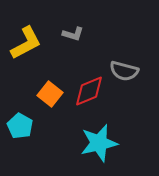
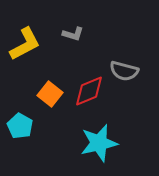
yellow L-shape: moved 1 px left, 1 px down
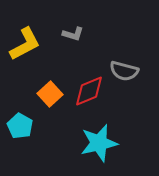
orange square: rotated 10 degrees clockwise
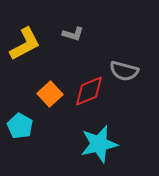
cyan star: moved 1 px down
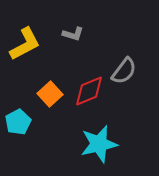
gray semicircle: rotated 68 degrees counterclockwise
cyan pentagon: moved 2 px left, 4 px up; rotated 15 degrees clockwise
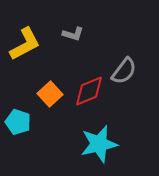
cyan pentagon: rotated 25 degrees counterclockwise
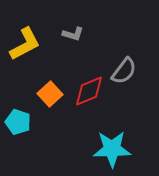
cyan star: moved 13 px right, 5 px down; rotated 12 degrees clockwise
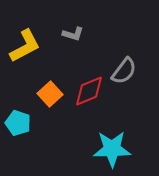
yellow L-shape: moved 2 px down
cyan pentagon: moved 1 px down
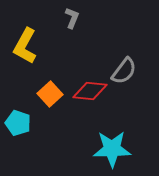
gray L-shape: moved 1 px left, 16 px up; rotated 85 degrees counterclockwise
yellow L-shape: rotated 147 degrees clockwise
red diamond: moved 1 px right; rotated 28 degrees clockwise
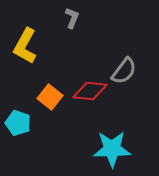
orange square: moved 3 px down; rotated 10 degrees counterclockwise
